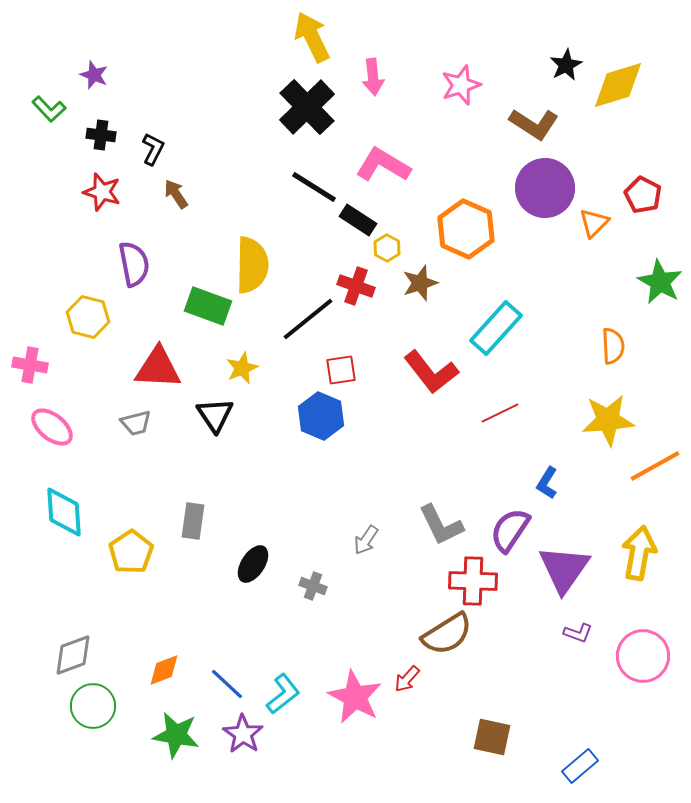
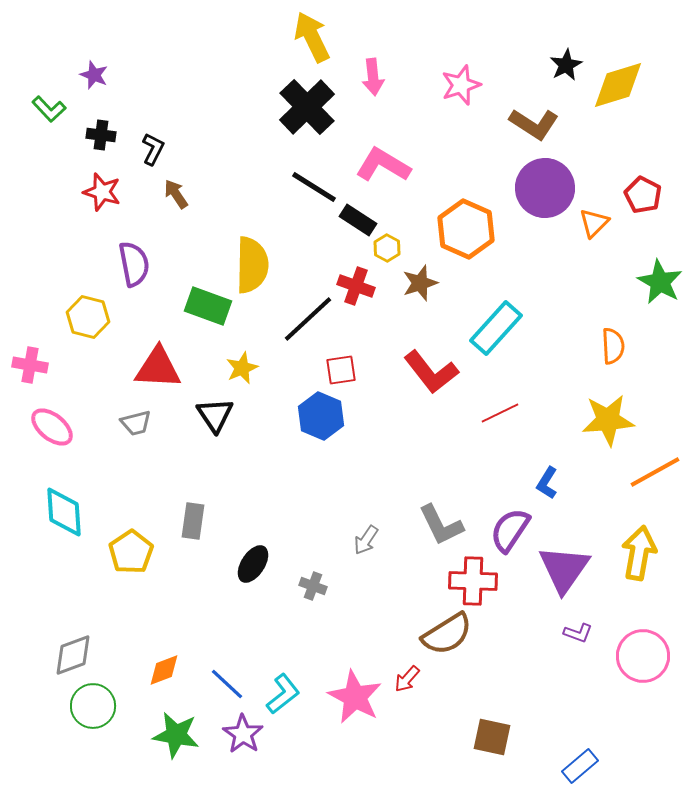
black line at (308, 319): rotated 4 degrees counterclockwise
orange line at (655, 466): moved 6 px down
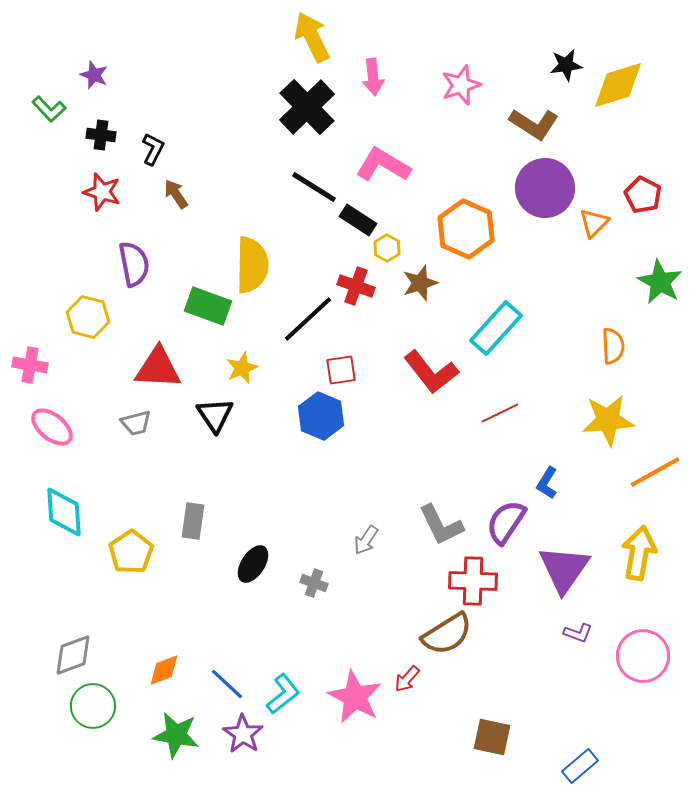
black star at (566, 65): rotated 20 degrees clockwise
purple semicircle at (510, 530): moved 4 px left, 8 px up
gray cross at (313, 586): moved 1 px right, 3 px up
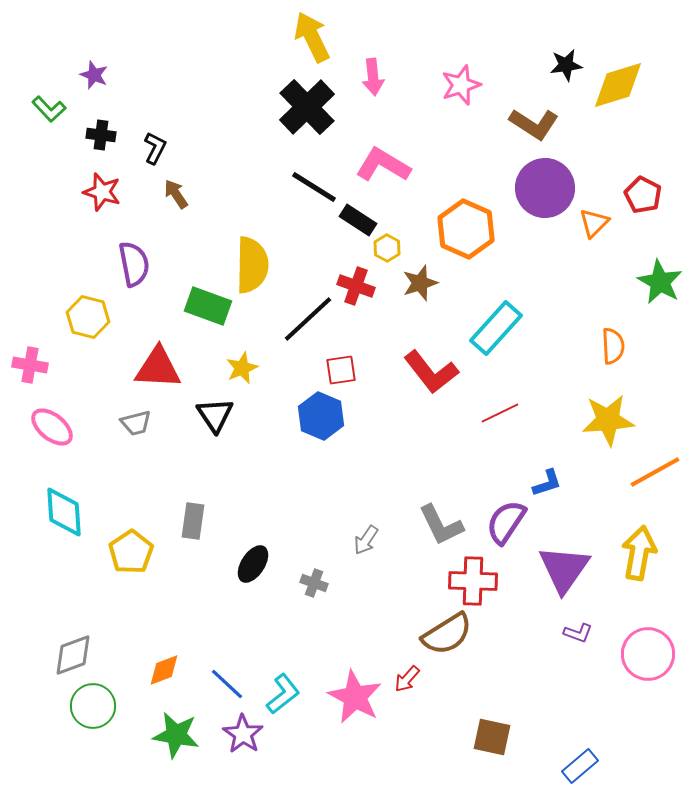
black L-shape at (153, 149): moved 2 px right, 1 px up
blue L-shape at (547, 483): rotated 140 degrees counterclockwise
pink circle at (643, 656): moved 5 px right, 2 px up
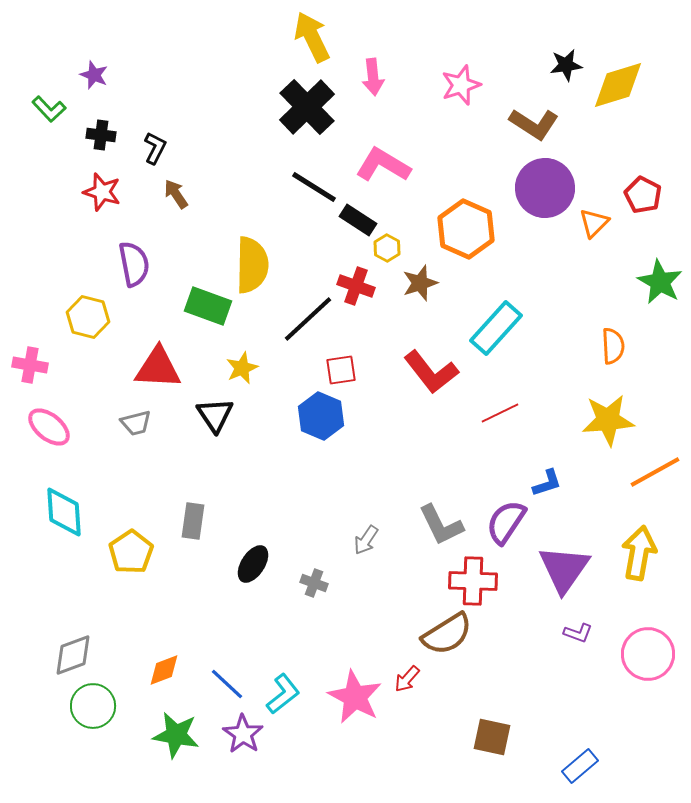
pink ellipse at (52, 427): moved 3 px left
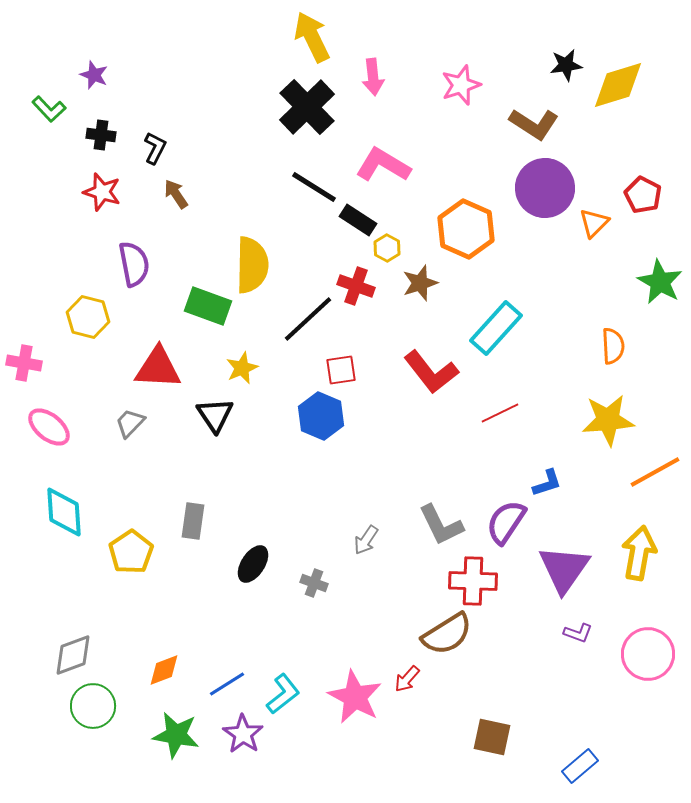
pink cross at (30, 365): moved 6 px left, 2 px up
gray trapezoid at (136, 423): moved 6 px left; rotated 148 degrees clockwise
blue line at (227, 684): rotated 75 degrees counterclockwise
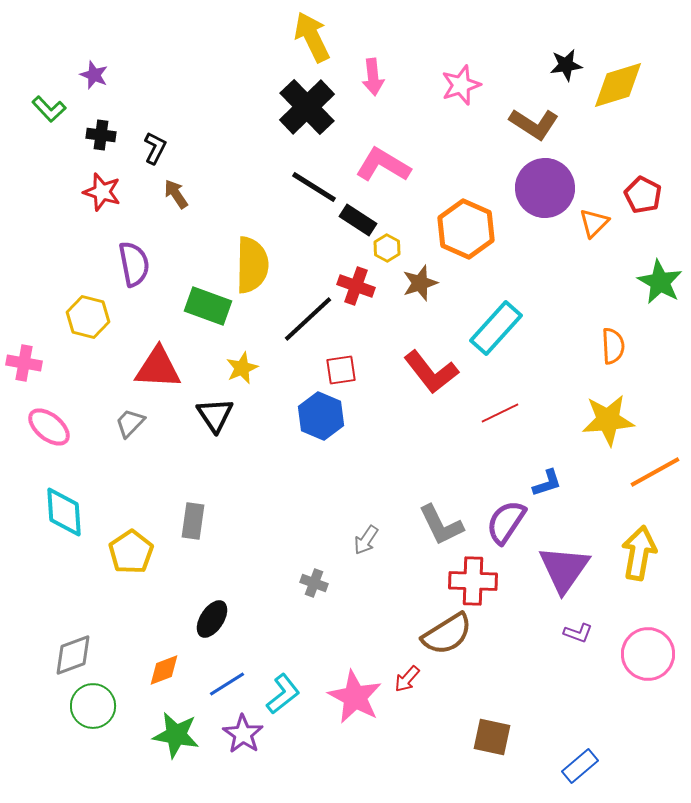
black ellipse at (253, 564): moved 41 px left, 55 px down
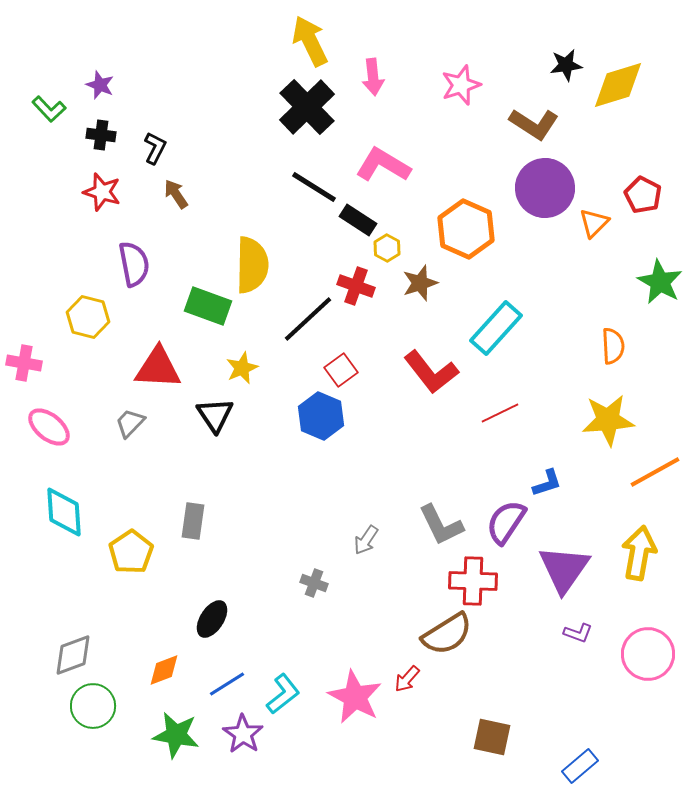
yellow arrow at (312, 37): moved 2 px left, 4 px down
purple star at (94, 75): moved 6 px right, 10 px down
red square at (341, 370): rotated 28 degrees counterclockwise
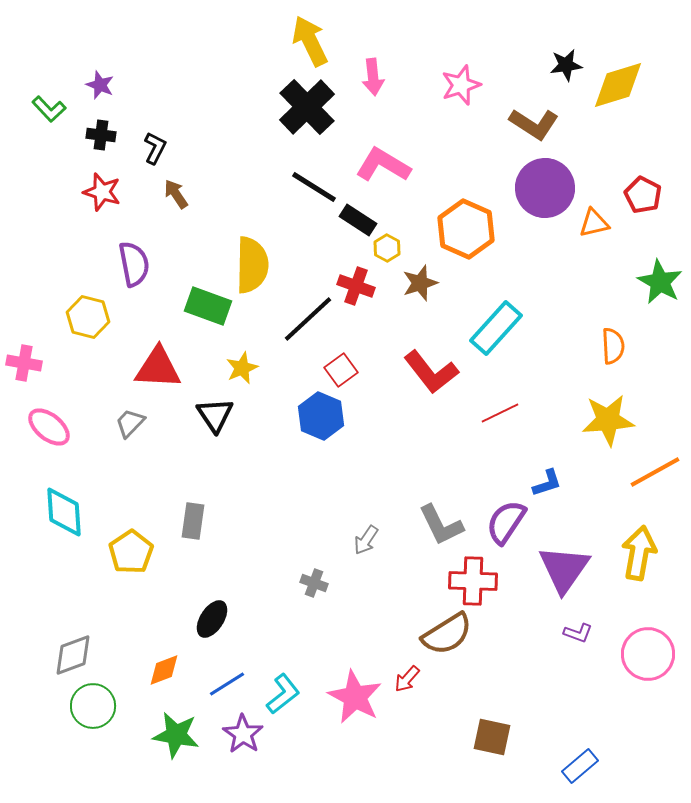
orange triangle at (594, 223): rotated 32 degrees clockwise
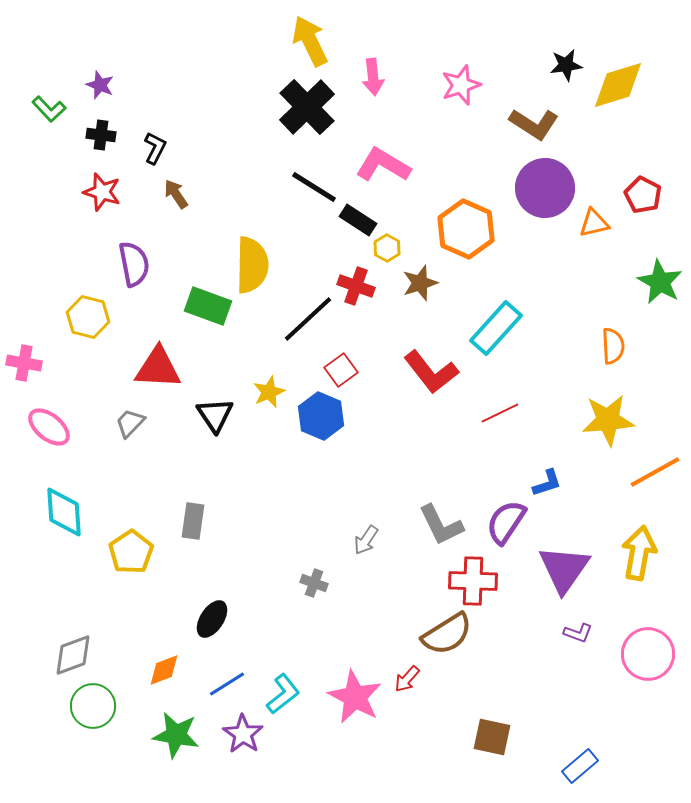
yellow star at (242, 368): moved 27 px right, 24 px down
